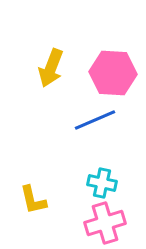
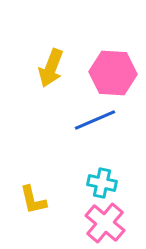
pink cross: rotated 33 degrees counterclockwise
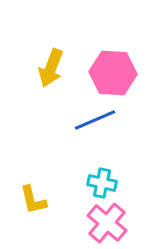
pink cross: moved 2 px right
